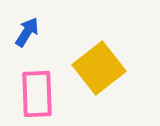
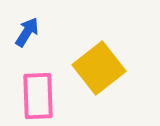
pink rectangle: moved 1 px right, 2 px down
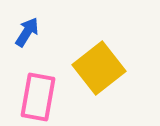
pink rectangle: moved 1 px down; rotated 12 degrees clockwise
